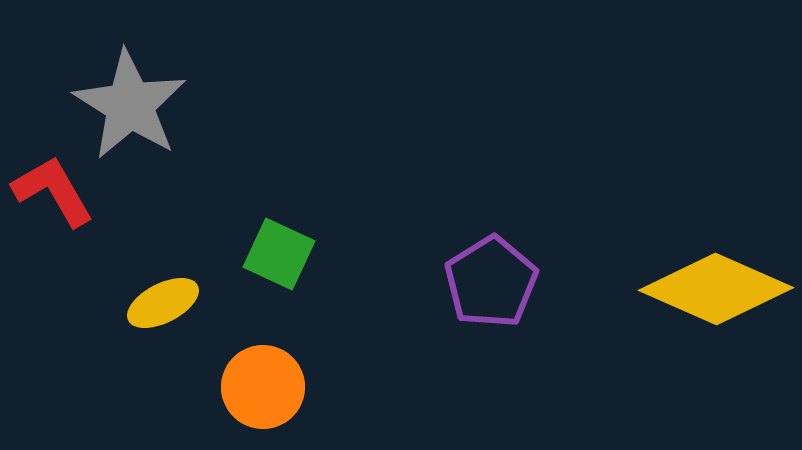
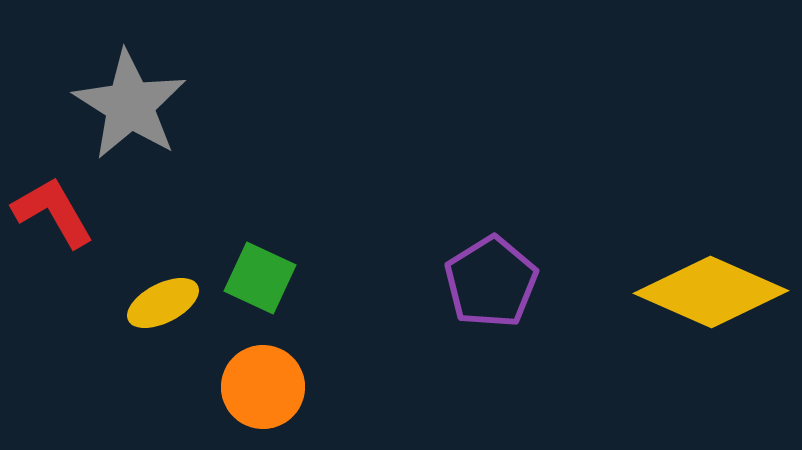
red L-shape: moved 21 px down
green square: moved 19 px left, 24 px down
yellow diamond: moved 5 px left, 3 px down
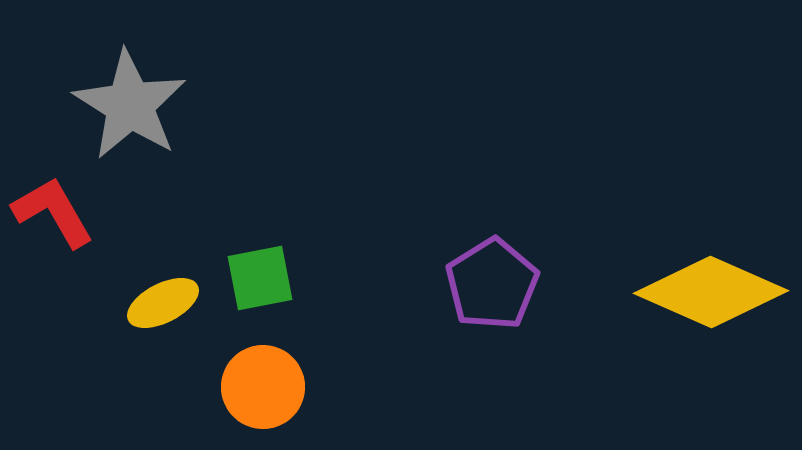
green square: rotated 36 degrees counterclockwise
purple pentagon: moved 1 px right, 2 px down
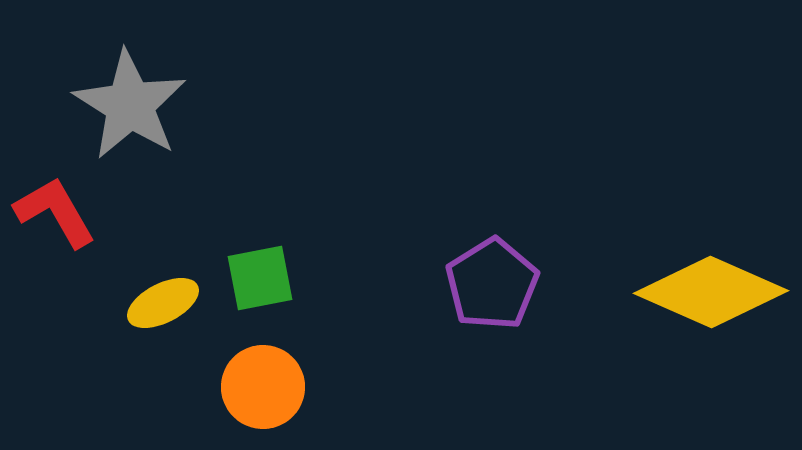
red L-shape: moved 2 px right
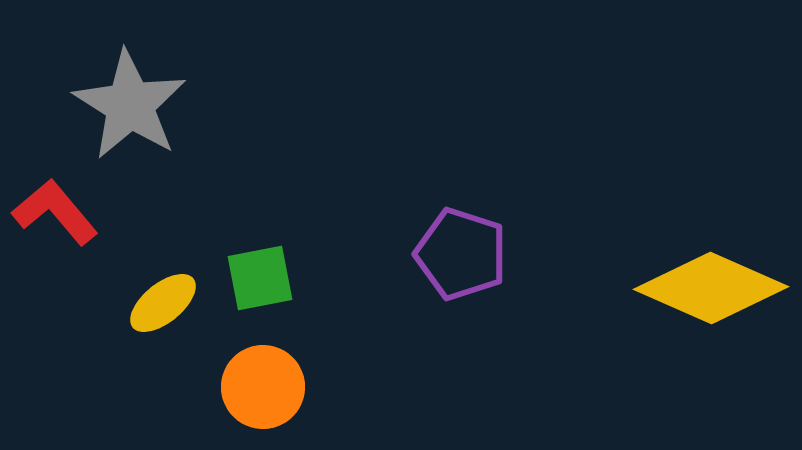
red L-shape: rotated 10 degrees counterclockwise
purple pentagon: moved 31 px left, 30 px up; rotated 22 degrees counterclockwise
yellow diamond: moved 4 px up
yellow ellipse: rotated 12 degrees counterclockwise
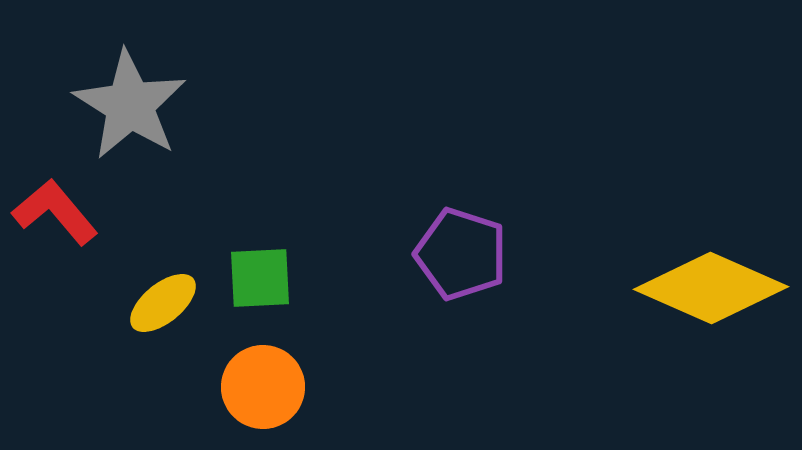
green square: rotated 8 degrees clockwise
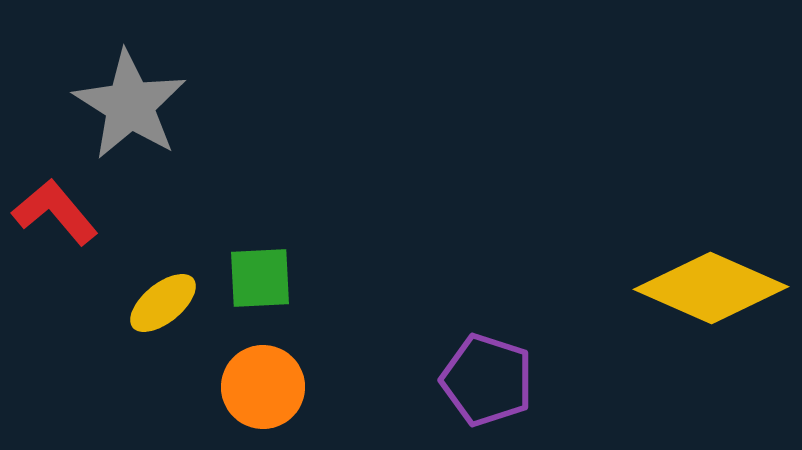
purple pentagon: moved 26 px right, 126 px down
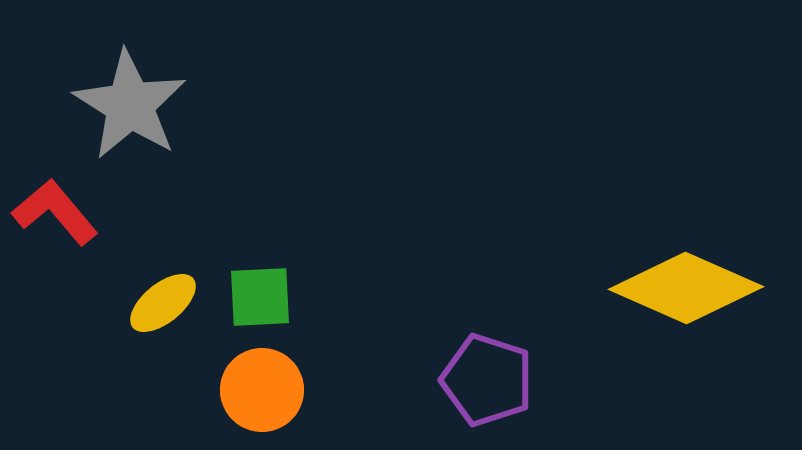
green square: moved 19 px down
yellow diamond: moved 25 px left
orange circle: moved 1 px left, 3 px down
